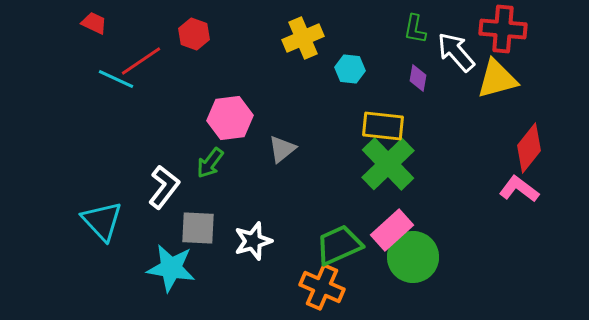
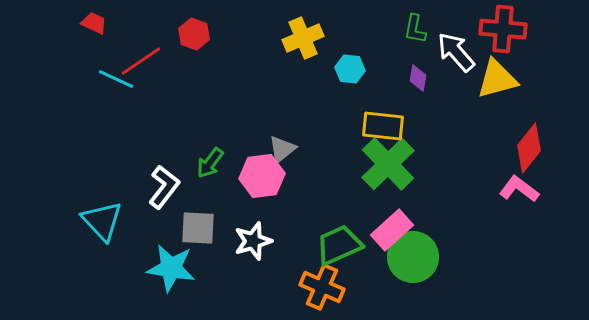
pink hexagon: moved 32 px right, 58 px down
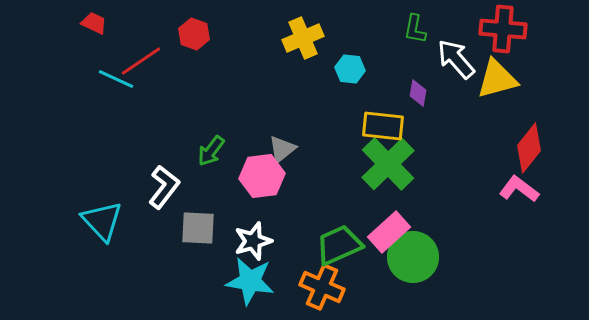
white arrow: moved 7 px down
purple diamond: moved 15 px down
green arrow: moved 1 px right, 12 px up
pink rectangle: moved 3 px left, 2 px down
cyan star: moved 79 px right, 13 px down
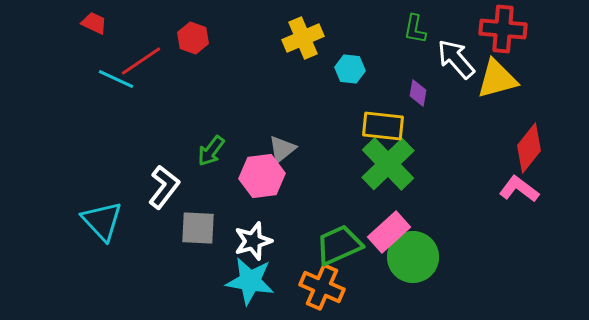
red hexagon: moved 1 px left, 4 px down
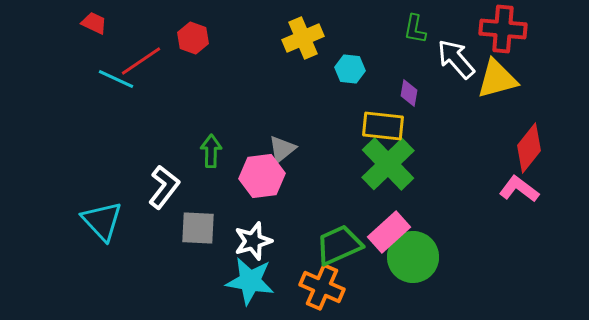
purple diamond: moved 9 px left
green arrow: rotated 144 degrees clockwise
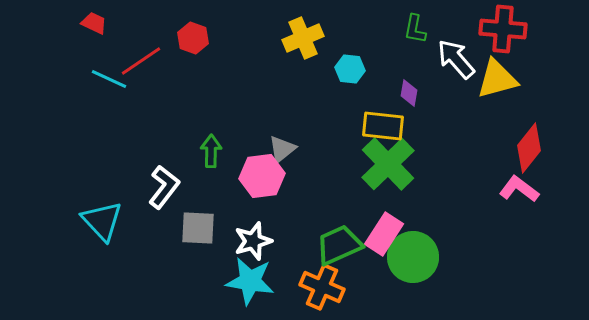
cyan line: moved 7 px left
pink rectangle: moved 5 px left, 2 px down; rotated 15 degrees counterclockwise
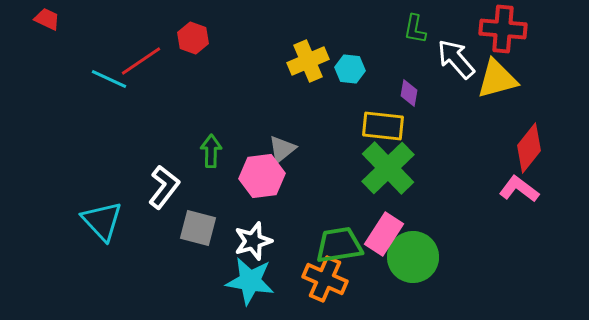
red trapezoid: moved 47 px left, 4 px up
yellow cross: moved 5 px right, 23 px down
green cross: moved 4 px down
gray square: rotated 12 degrees clockwise
green trapezoid: rotated 15 degrees clockwise
orange cross: moved 3 px right, 8 px up
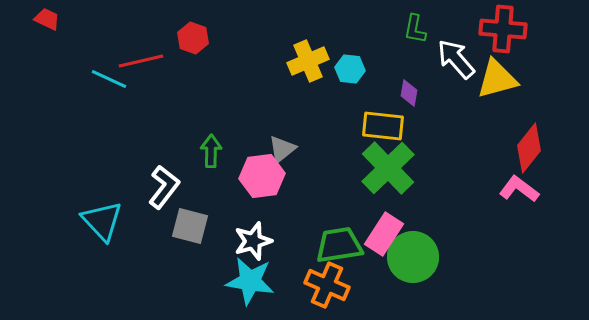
red line: rotated 21 degrees clockwise
gray square: moved 8 px left, 2 px up
orange cross: moved 2 px right, 6 px down
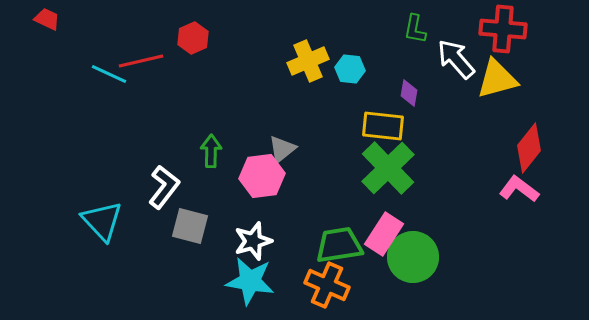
red hexagon: rotated 16 degrees clockwise
cyan line: moved 5 px up
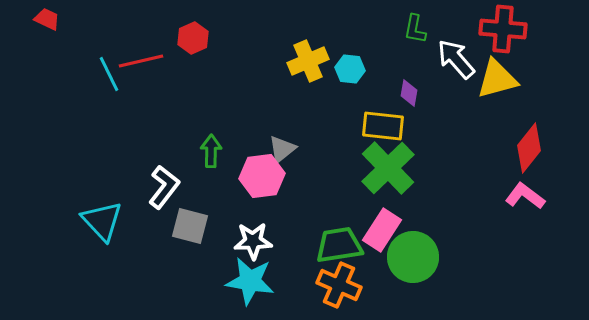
cyan line: rotated 39 degrees clockwise
pink L-shape: moved 6 px right, 7 px down
pink rectangle: moved 2 px left, 4 px up
white star: rotated 15 degrees clockwise
orange cross: moved 12 px right
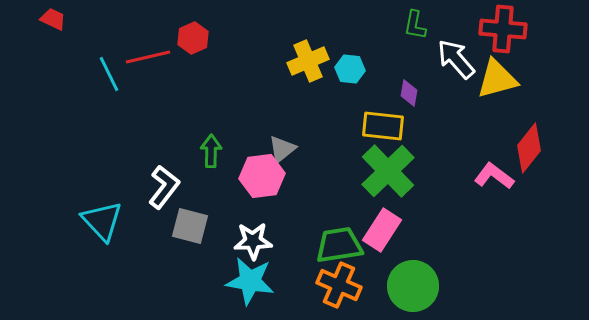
red trapezoid: moved 6 px right
green L-shape: moved 4 px up
red line: moved 7 px right, 4 px up
green cross: moved 3 px down
pink L-shape: moved 31 px left, 20 px up
green circle: moved 29 px down
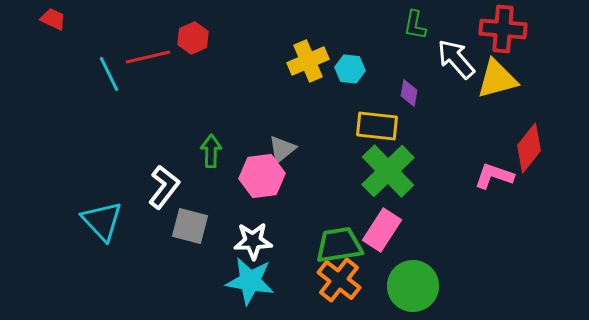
yellow rectangle: moved 6 px left
pink L-shape: rotated 18 degrees counterclockwise
orange cross: moved 5 px up; rotated 15 degrees clockwise
